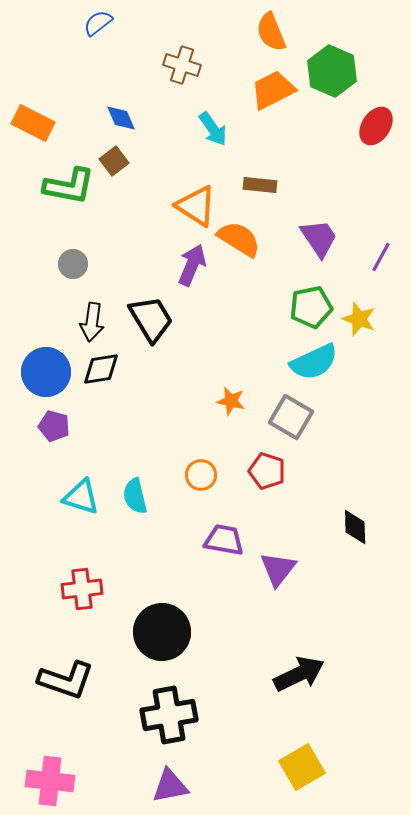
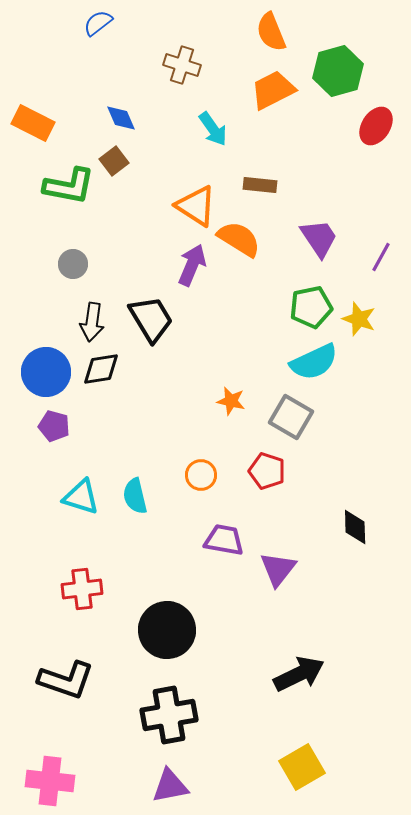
green hexagon at (332, 71): moved 6 px right; rotated 21 degrees clockwise
black circle at (162, 632): moved 5 px right, 2 px up
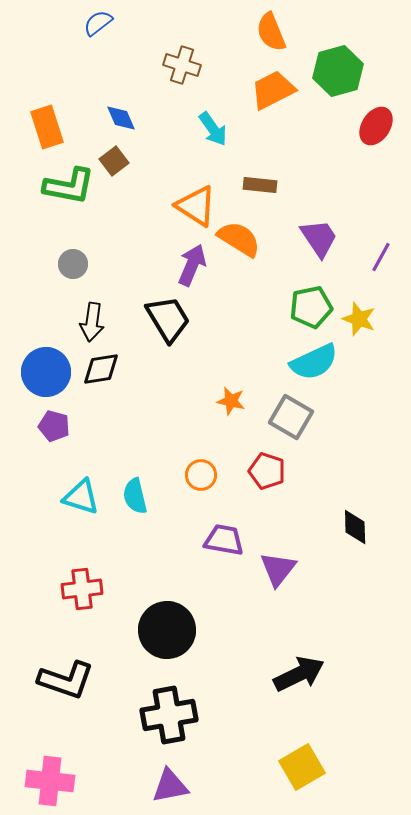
orange rectangle at (33, 123): moved 14 px right, 4 px down; rotated 45 degrees clockwise
black trapezoid at (151, 319): moved 17 px right
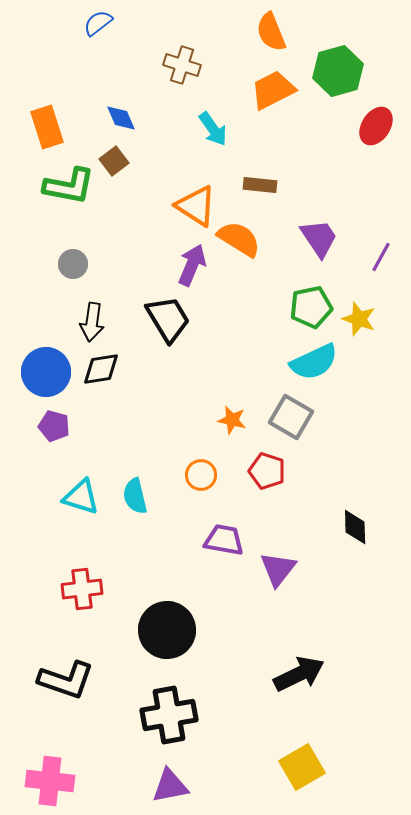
orange star at (231, 401): moved 1 px right, 19 px down
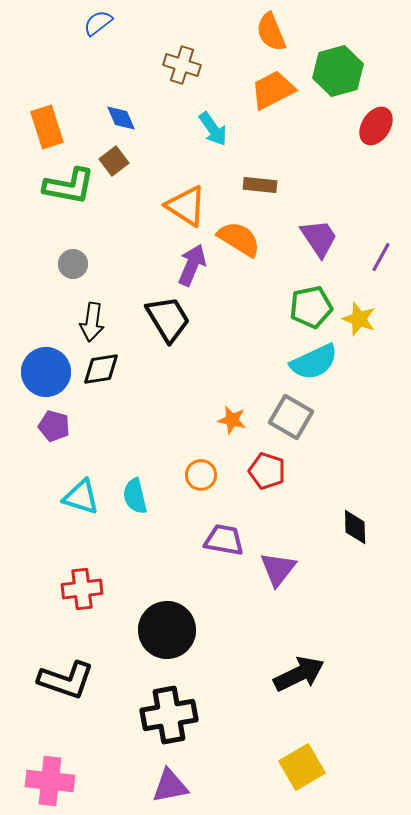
orange triangle at (196, 206): moved 10 px left
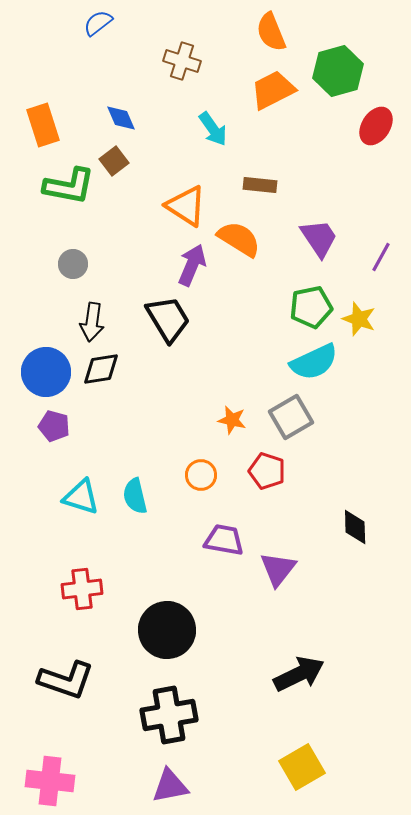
brown cross at (182, 65): moved 4 px up
orange rectangle at (47, 127): moved 4 px left, 2 px up
gray square at (291, 417): rotated 30 degrees clockwise
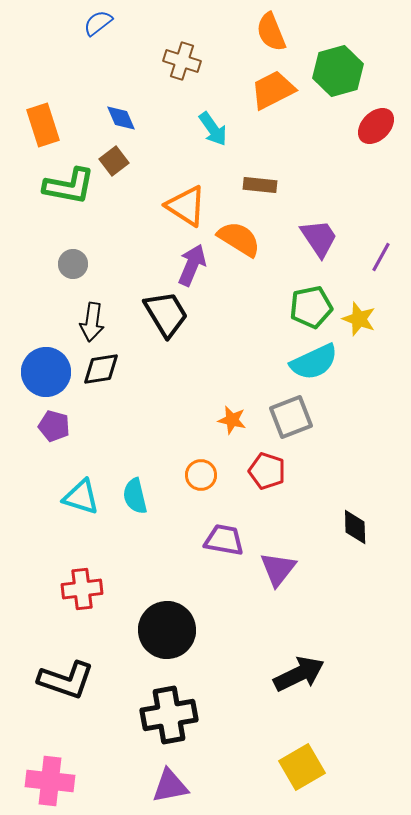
red ellipse at (376, 126): rotated 12 degrees clockwise
black trapezoid at (168, 319): moved 2 px left, 5 px up
gray square at (291, 417): rotated 9 degrees clockwise
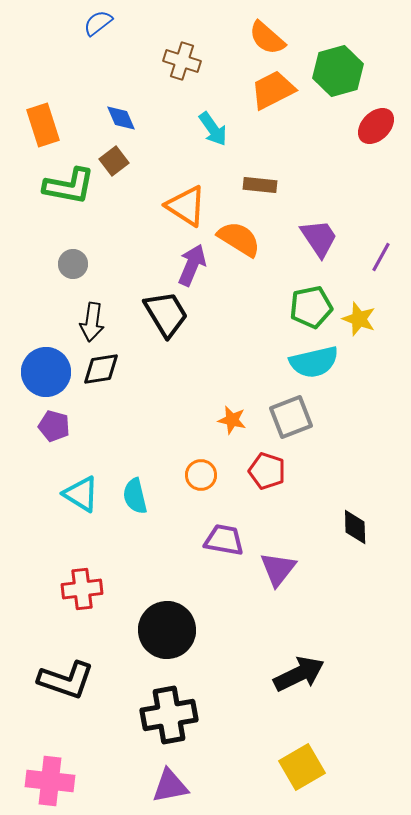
orange semicircle at (271, 32): moved 4 px left, 6 px down; rotated 27 degrees counterclockwise
cyan semicircle at (314, 362): rotated 12 degrees clockwise
cyan triangle at (81, 497): moved 3 px up; rotated 15 degrees clockwise
